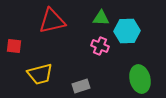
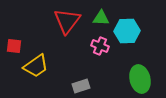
red triangle: moved 15 px right; rotated 40 degrees counterclockwise
yellow trapezoid: moved 4 px left, 8 px up; rotated 20 degrees counterclockwise
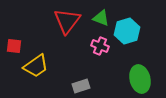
green triangle: rotated 18 degrees clockwise
cyan hexagon: rotated 15 degrees counterclockwise
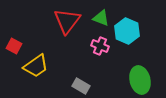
cyan hexagon: rotated 20 degrees counterclockwise
red square: rotated 21 degrees clockwise
green ellipse: moved 1 px down
gray rectangle: rotated 48 degrees clockwise
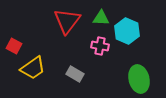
green triangle: rotated 18 degrees counterclockwise
pink cross: rotated 12 degrees counterclockwise
yellow trapezoid: moved 3 px left, 2 px down
green ellipse: moved 1 px left, 1 px up
gray rectangle: moved 6 px left, 12 px up
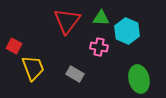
pink cross: moved 1 px left, 1 px down
yellow trapezoid: rotated 76 degrees counterclockwise
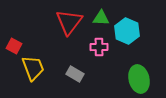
red triangle: moved 2 px right, 1 px down
pink cross: rotated 12 degrees counterclockwise
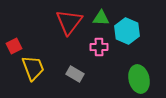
red square: rotated 35 degrees clockwise
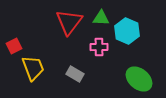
green ellipse: rotated 36 degrees counterclockwise
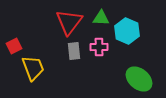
gray rectangle: moved 1 px left, 23 px up; rotated 54 degrees clockwise
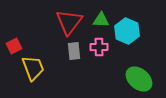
green triangle: moved 2 px down
